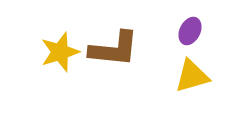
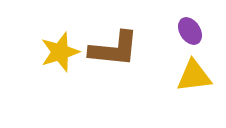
purple ellipse: rotated 60 degrees counterclockwise
yellow triangle: moved 2 px right; rotated 9 degrees clockwise
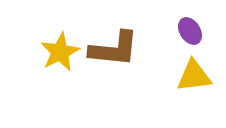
yellow star: rotated 9 degrees counterclockwise
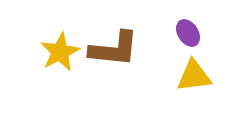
purple ellipse: moved 2 px left, 2 px down
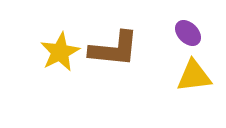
purple ellipse: rotated 12 degrees counterclockwise
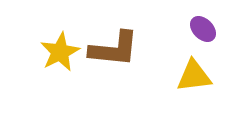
purple ellipse: moved 15 px right, 4 px up
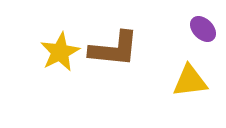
yellow triangle: moved 4 px left, 5 px down
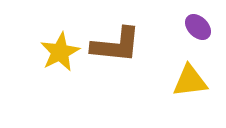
purple ellipse: moved 5 px left, 2 px up
brown L-shape: moved 2 px right, 4 px up
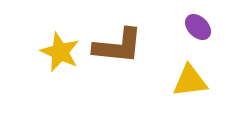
brown L-shape: moved 2 px right, 1 px down
yellow star: rotated 21 degrees counterclockwise
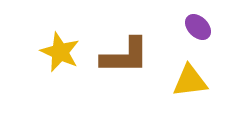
brown L-shape: moved 7 px right, 10 px down; rotated 6 degrees counterclockwise
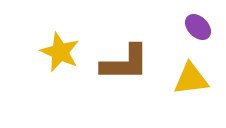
brown L-shape: moved 7 px down
yellow triangle: moved 1 px right, 2 px up
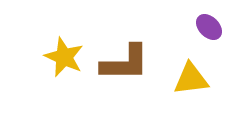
purple ellipse: moved 11 px right
yellow star: moved 4 px right, 5 px down
